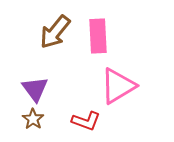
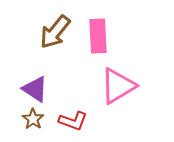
purple triangle: rotated 20 degrees counterclockwise
red L-shape: moved 13 px left
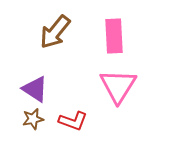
pink rectangle: moved 16 px right
pink triangle: rotated 27 degrees counterclockwise
brown star: rotated 25 degrees clockwise
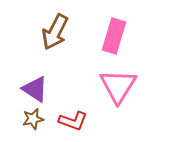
brown arrow: rotated 12 degrees counterclockwise
pink rectangle: rotated 20 degrees clockwise
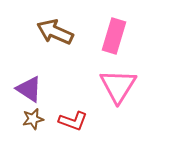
brown arrow: rotated 87 degrees clockwise
purple triangle: moved 6 px left
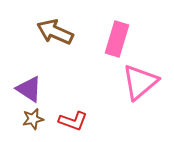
pink rectangle: moved 3 px right, 3 px down
pink triangle: moved 22 px right, 4 px up; rotated 18 degrees clockwise
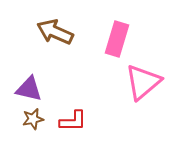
pink triangle: moved 3 px right
purple triangle: rotated 20 degrees counterclockwise
red L-shape: rotated 20 degrees counterclockwise
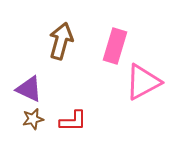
brown arrow: moved 6 px right, 9 px down; rotated 81 degrees clockwise
pink rectangle: moved 2 px left, 7 px down
pink triangle: rotated 12 degrees clockwise
purple triangle: rotated 12 degrees clockwise
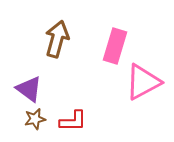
brown arrow: moved 4 px left, 2 px up
purple triangle: rotated 12 degrees clockwise
brown star: moved 2 px right
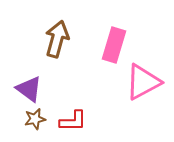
pink rectangle: moved 1 px left, 1 px up
